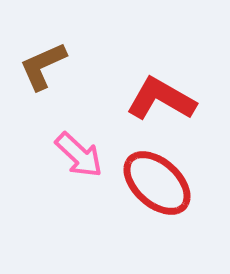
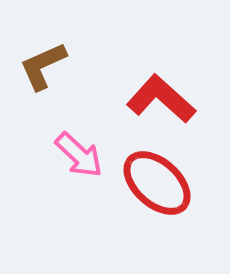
red L-shape: rotated 12 degrees clockwise
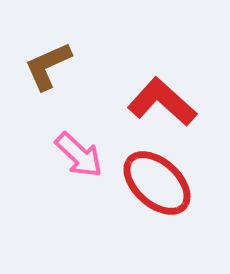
brown L-shape: moved 5 px right
red L-shape: moved 1 px right, 3 px down
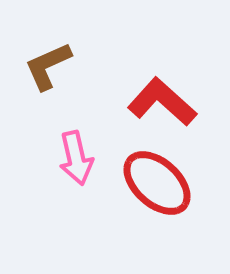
pink arrow: moved 3 px left, 3 px down; rotated 34 degrees clockwise
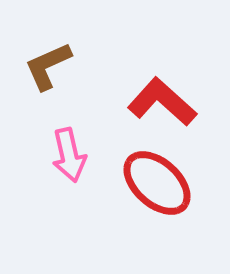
pink arrow: moved 7 px left, 3 px up
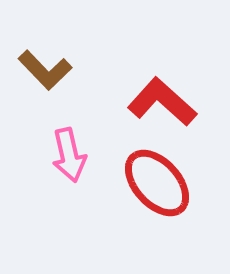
brown L-shape: moved 3 px left, 4 px down; rotated 110 degrees counterclockwise
red ellipse: rotated 6 degrees clockwise
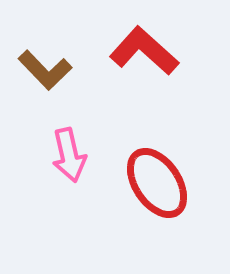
red L-shape: moved 18 px left, 51 px up
red ellipse: rotated 8 degrees clockwise
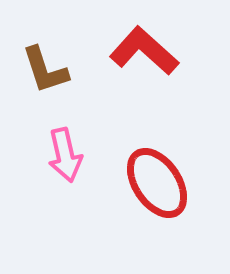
brown L-shape: rotated 26 degrees clockwise
pink arrow: moved 4 px left
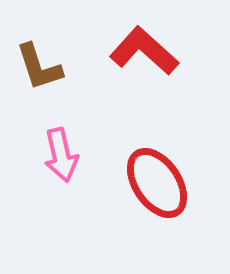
brown L-shape: moved 6 px left, 3 px up
pink arrow: moved 4 px left
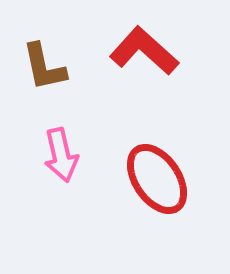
brown L-shape: moved 5 px right; rotated 6 degrees clockwise
red ellipse: moved 4 px up
